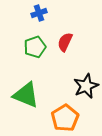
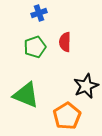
red semicircle: rotated 24 degrees counterclockwise
orange pentagon: moved 2 px right, 2 px up
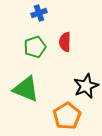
green triangle: moved 6 px up
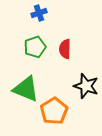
red semicircle: moved 7 px down
black star: rotated 30 degrees counterclockwise
orange pentagon: moved 13 px left, 5 px up
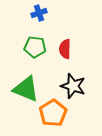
green pentagon: rotated 25 degrees clockwise
black star: moved 13 px left
orange pentagon: moved 1 px left, 2 px down
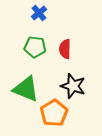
blue cross: rotated 21 degrees counterclockwise
orange pentagon: moved 1 px right
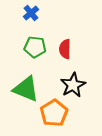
blue cross: moved 8 px left
black star: moved 1 px up; rotated 25 degrees clockwise
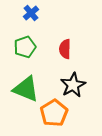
green pentagon: moved 10 px left; rotated 25 degrees counterclockwise
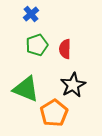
blue cross: moved 1 px down
green pentagon: moved 12 px right, 2 px up
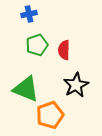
blue cross: moved 2 px left; rotated 28 degrees clockwise
red semicircle: moved 1 px left, 1 px down
black star: moved 3 px right
orange pentagon: moved 4 px left, 2 px down; rotated 12 degrees clockwise
